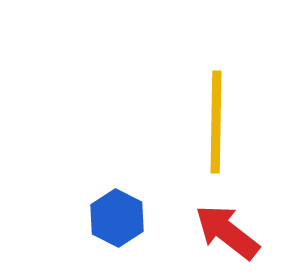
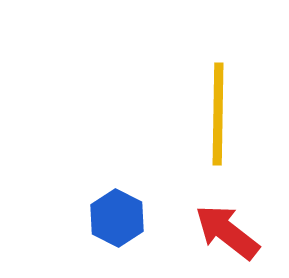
yellow line: moved 2 px right, 8 px up
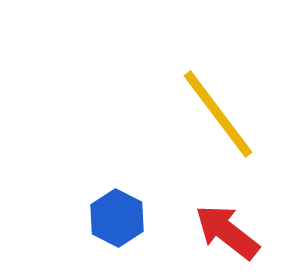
yellow line: rotated 38 degrees counterclockwise
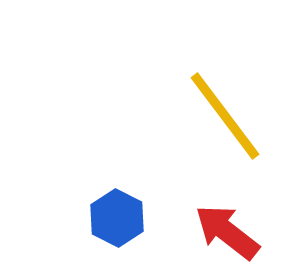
yellow line: moved 7 px right, 2 px down
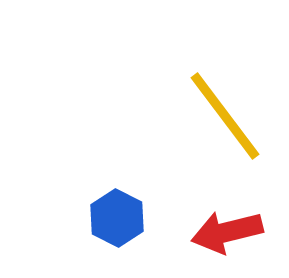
red arrow: rotated 52 degrees counterclockwise
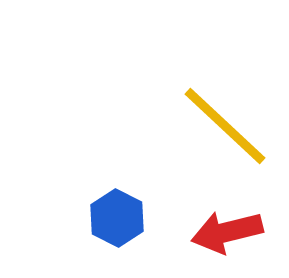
yellow line: moved 10 px down; rotated 10 degrees counterclockwise
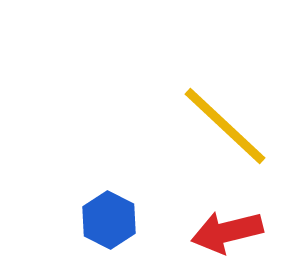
blue hexagon: moved 8 px left, 2 px down
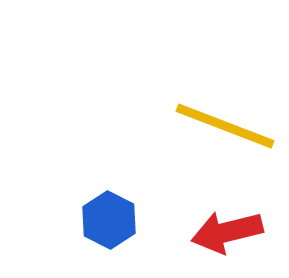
yellow line: rotated 22 degrees counterclockwise
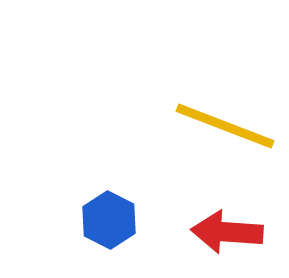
red arrow: rotated 18 degrees clockwise
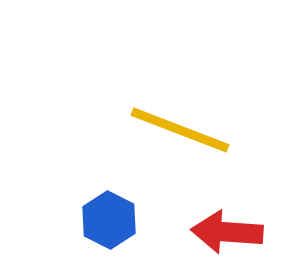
yellow line: moved 45 px left, 4 px down
